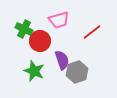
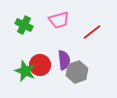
green cross: moved 4 px up
red circle: moved 24 px down
purple semicircle: moved 2 px right; rotated 12 degrees clockwise
green star: moved 9 px left
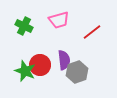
green cross: moved 1 px down
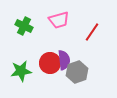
red line: rotated 18 degrees counterclockwise
red circle: moved 10 px right, 2 px up
green star: moved 4 px left; rotated 30 degrees counterclockwise
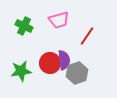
red line: moved 5 px left, 4 px down
gray hexagon: moved 1 px down
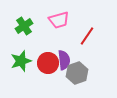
green cross: rotated 30 degrees clockwise
red circle: moved 2 px left
green star: moved 10 px up; rotated 10 degrees counterclockwise
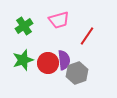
green star: moved 2 px right, 1 px up
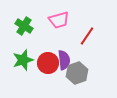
green cross: rotated 24 degrees counterclockwise
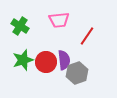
pink trapezoid: rotated 10 degrees clockwise
green cross: moved 4 px left
red circle: moved 2 px left, 1 px up
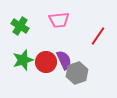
red line: moved 11 px right
purple semicircle: rotated 18 degrees counterclockwise
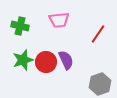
green cross: rotated 18 degrees counterclockwise
red line: moved 2 px up
purple semicircle: moved 2 px right
gray hexagon: moved 23 px right, 11 px down
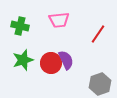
red circle: moved 5 px right, 1 px down
